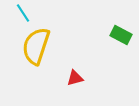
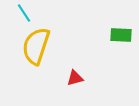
cyan line: moved 1 px right
green rectangle: rotated 25 degrees counterclockwise
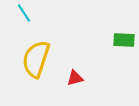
green rectangle: moved 3 px right, 5 px down
yellow semicircle: moved 13 px down
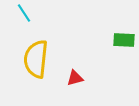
yellow semicircle: rotated 12 degrees counterclockwise
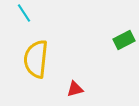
green rectangle: rotated 30 degrees counterclockwise
red triangle: moved 11 px down
